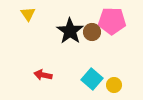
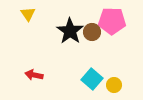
red arrow: moved 9 px left
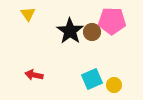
cyan square: rotated 25 degrees clockwise
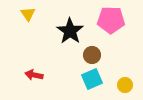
pink pentagon: moved 1 px left, 1 px up
brown circle: moved 23 px down
yellow circle: moved 11 px right
